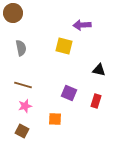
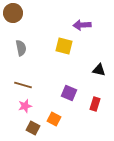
red rectangle: moved 1 px left, 3 px down
orange square: moved 1 px left; rotated 24 degrees clockwise
brown square: moved 11 px right, 3 px up
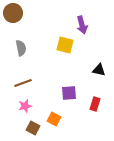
purple arrow: rotated 102 degrees counterclockwise
yellow square: moved 1 px right, 1 px up
brown line: moved 2 px up; rotated 36 degrees counterclockwise
purple square: rotated 28 degrees counterclockwise
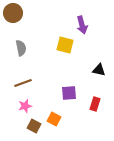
brown square: moved 1 px right, 2 px up
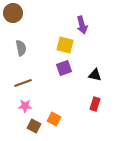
black triangle: moved 4 px left, 5 px down
purple square: moved 5 px left, 25 px up; rotated 14 degrees counterclockwise
pink star: rotated 16 degrees clockwise
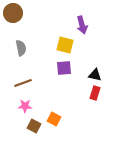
purple square: rotated 14 degrees clockwise
red rectangle: moved 11 px up
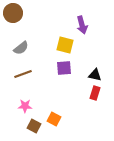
gray semicircle: rotated 63 degrees clockwise
brown line: moved 9 px up
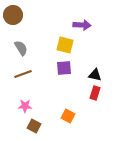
brown circle: moved 2 px down
purple arrow: rotated 72 degrees counterclockwise
gray semicircle: rotated 84 degrees counterclockwise
orange square: moved 14 px right, 3 px up
